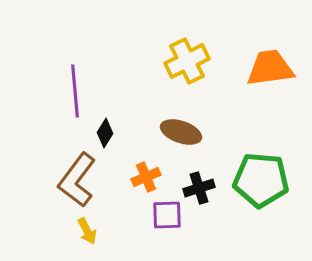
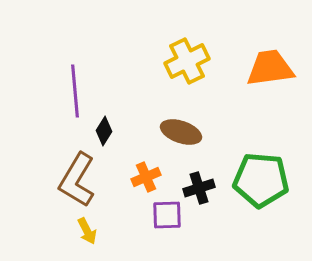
black diamond: moved 1 px left, 2 px up
brown L-shape: rotated 6 degrees counterclockwise
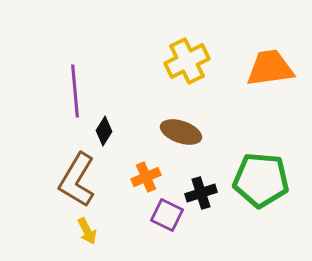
black cross: moved 2 px right, 5 px down
purple square: rotated 28 degrees clockwise
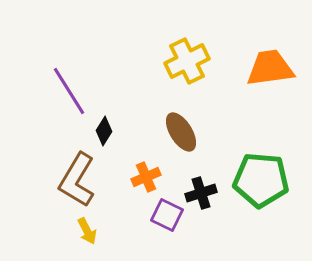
purple line: moved 6 px left; rotated 27 degrees counterclockwise
brown ellipse: rotated 39 degrees clockwise
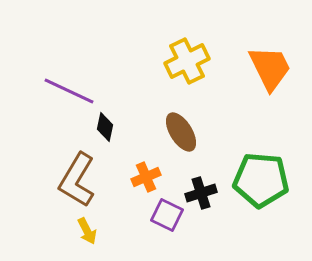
orange trapezoid: rotated 72 degrees clockwise
purple line: rotated 33 degrees counterclockwise
black diamond: moved 1 px right, 4 px up; rotated 20 degrees counterclockwise
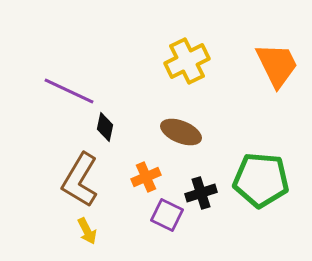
orange trapezoid: moved 7 px right, 3 px up
brown ellipse: rotated 36 degrees counterclockwise
brown L-shape: moved 3 px right
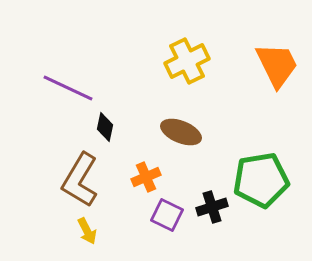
purple line: moved 1 px left, 3 px up
green pentagon: rotated 14 degrees counterclockwise
black cross: moved 11 px right, 14 px down
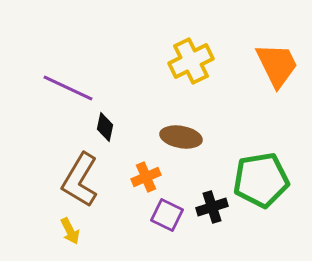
yellow cross: moved 4 px right
brown ellipse: moved 5 px down; rotated 12 degrees counterclockwise
yellow arrow: moved 17 px left
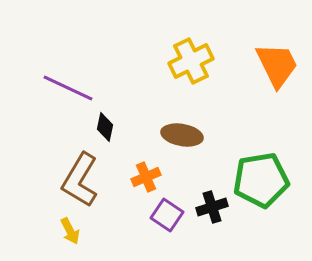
brown ellipse: moved 1 px right, 2 px up
purple square: rotated 8 degrees clockwise
